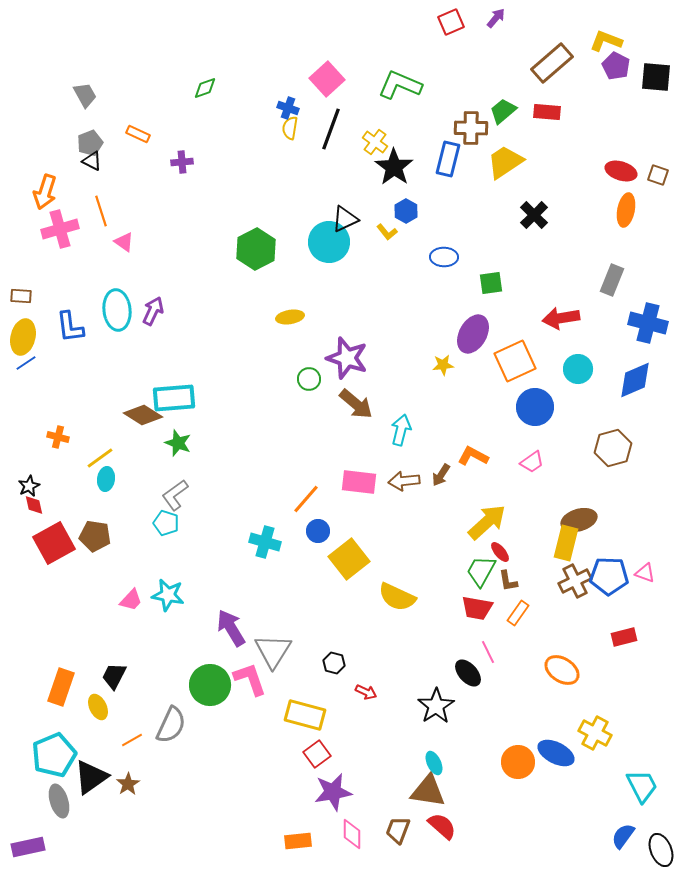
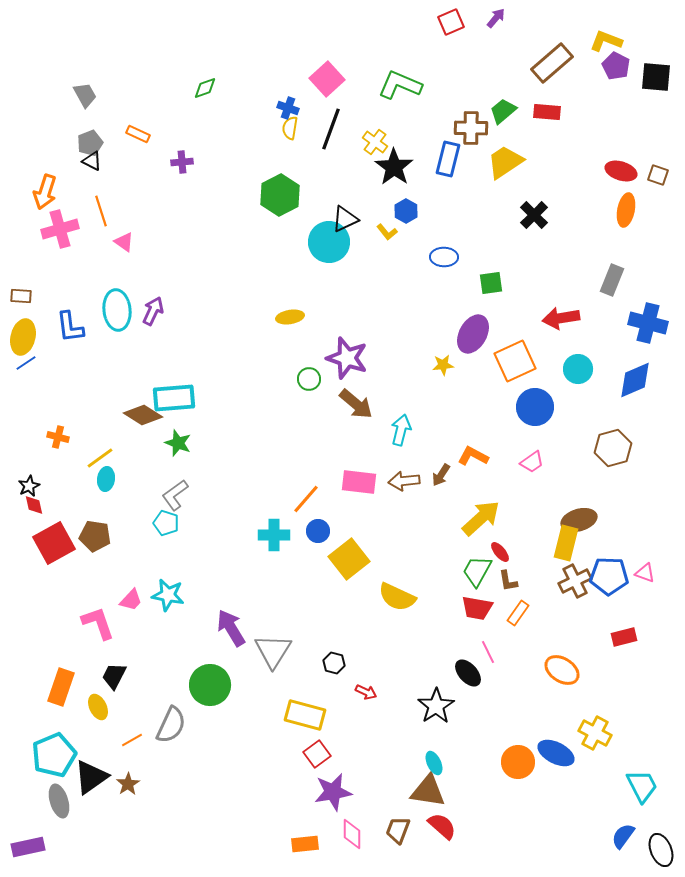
green hexagon at (256, 249): moved 24 px right, 54 px up
yellow arrow at (487, 522): moved 6 px left, 4 px up
cyan cross at (265, 542): moved 9 px right, 7 px up; rotated 16 degrees counterclockwise
green trapezoid at (481, 571): moved 4 px left
pink L-shape at (250, 679): moved 152 px left, 56 px up
orange rectangle at (298, 841): moved 7 px right, 3 px down
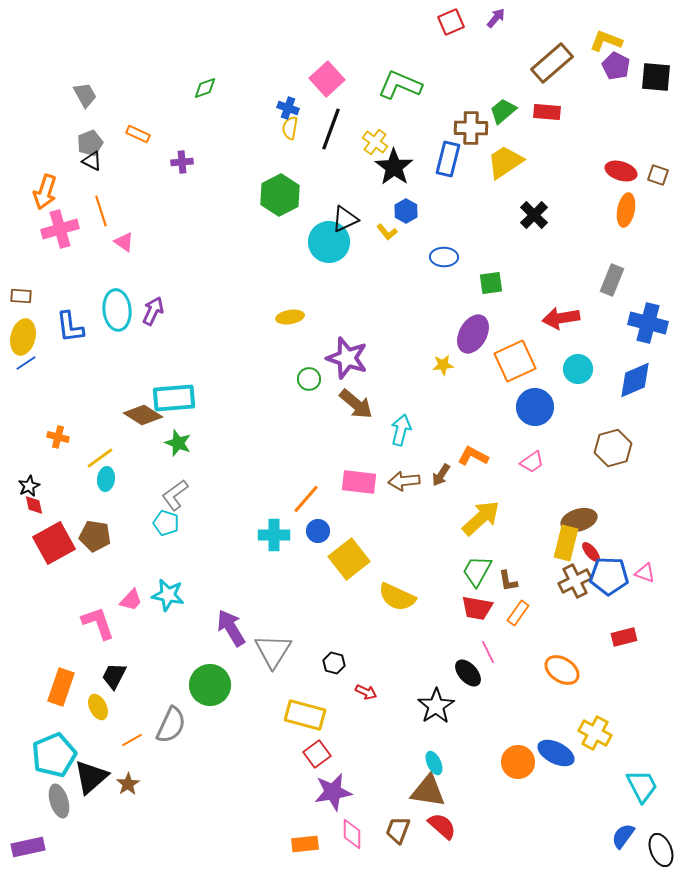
red ellipse at (500, 552): moved 91 px right
black triangle at (91, 777): rotated 6 degrees counterclockwise
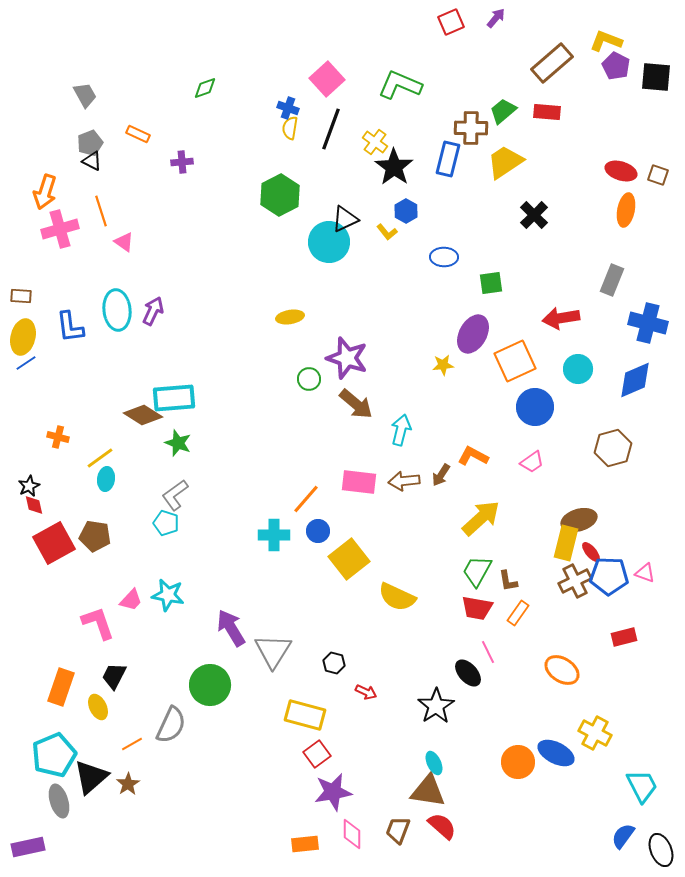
orange line at (132, 740): moved 4 px down
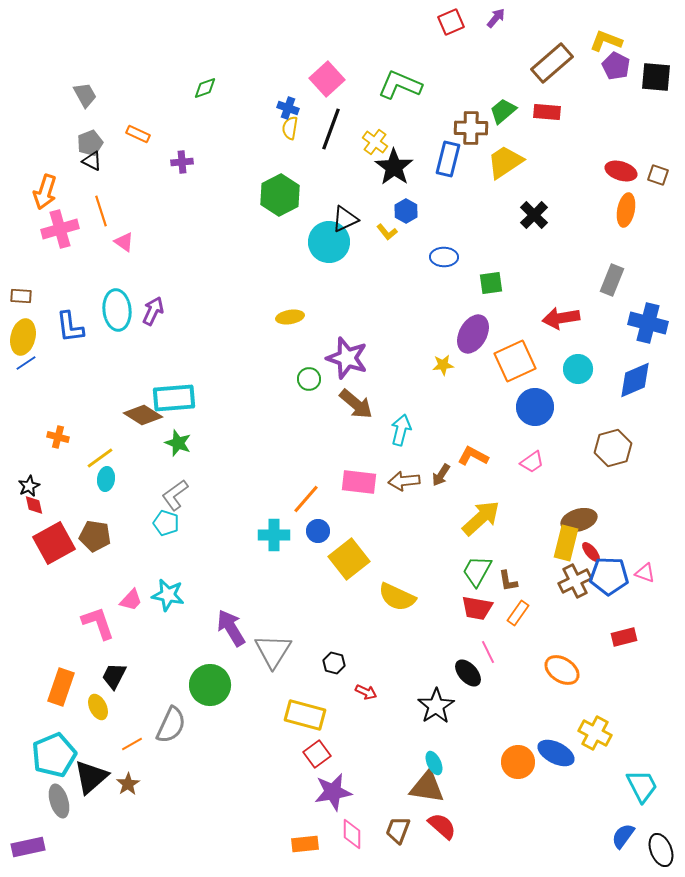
brown triangle at (428, 791): moved 1 px left, 4 px up
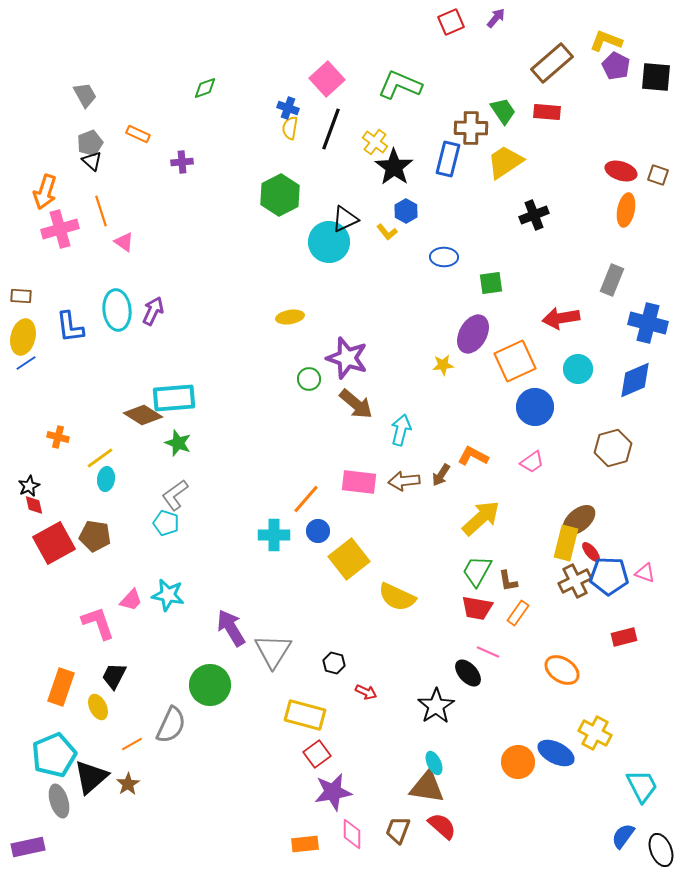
green trapezoid at (503, 111): rotated 96 degrees clockwise
black triangle at (92, 161): rotated 15 degrees clockwise
black cross at (534, 215): rotated 24 degrees clockwise
brown ellipse at (579, 520): rotated 24 degrees counterclockwise
pink line at (488, 652): rotated 40 degrees counterclockwise
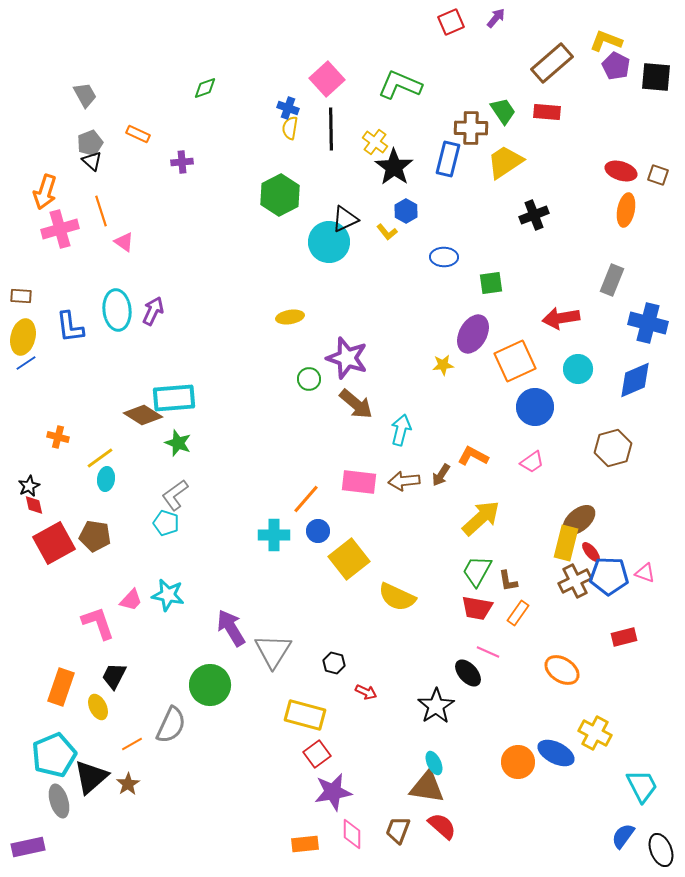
black line at (331, 129): rotated 21 degrees counterclockwise
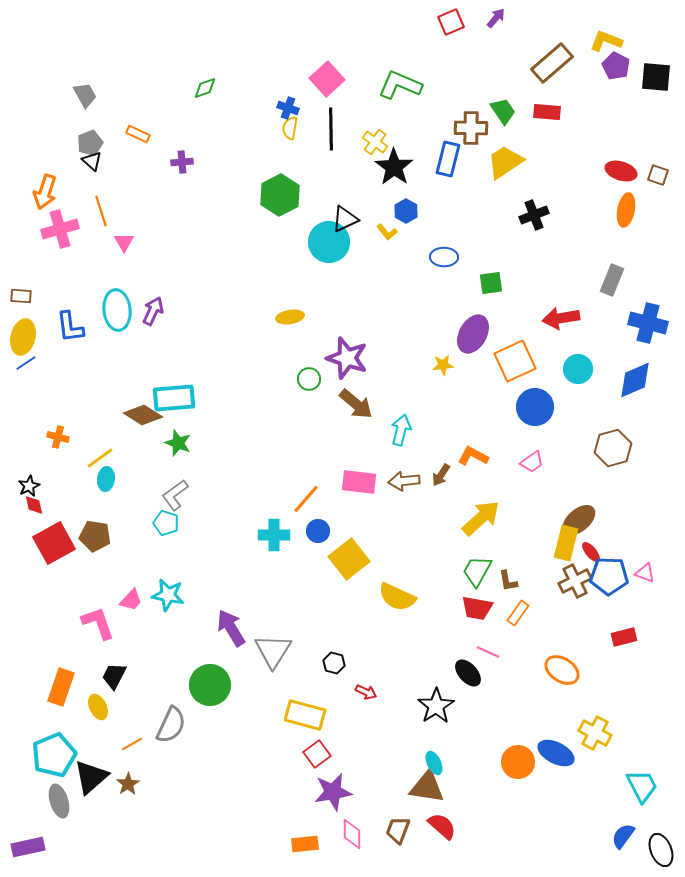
pink triangle at (124, 242): rotated 25 degrees clockwise
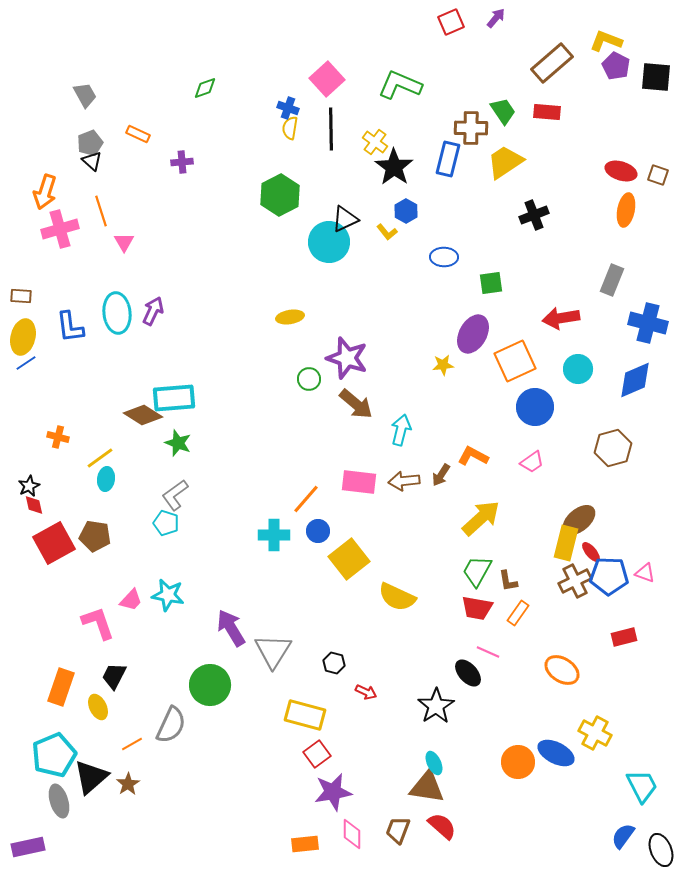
cyan ellipse at (117, 310): moved 3 px down
